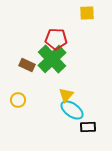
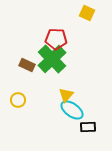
yellow square: rotated 28 degrees clockwise
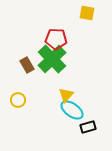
yellow square: rotated 14 degrees counterclockwise
brown rectangle: rotated 35 degrees clockwise
black rectangle: rotated 14 degrees counterclockwise
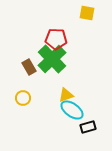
brown rectangle: moved 2 px right, 2 px down
yellow triangle: rotated 28 degrees clockwise
yellow circle: moved 5 px right, 2 px up
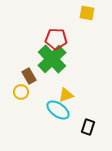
brown rectangle: moved 9 px down
yellow circle: moved 2 px left, 6 px up
cyan ellipse: moved 14 px left
black rectangle: rotated 56 degrees counterclockwise
